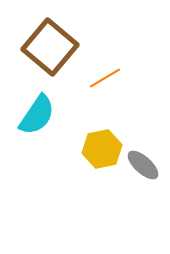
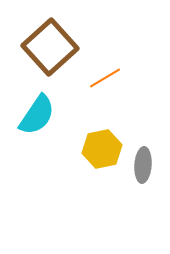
brown square: rotated 8 degrees clockwise
gray ellipse: rotated 52 degrees clockwise
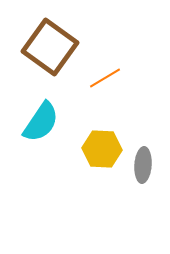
brown square: rotated 12 degrees counterclockwise
cyan semicircle: moved 4 px right, 7 px down
yellow hexagon: rotated 15 degrees clockwise
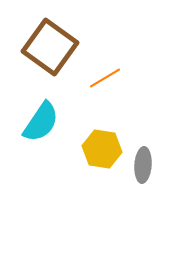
yellow hexagon: rotated 6 degrees clockwise
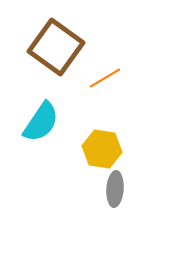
brown square: moved 6 px right
gray ellipse: moved 28 px left, 24 px down
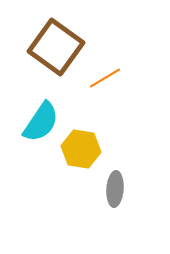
yellow hexagon: moved 21 px left
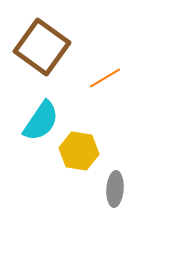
brown square: moved 14 px left
cyan semicircle: moved 1 px up
yellow hexagon: moved 2 px left, 2 px down
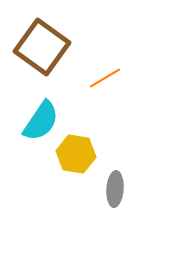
yellow hexagon: moved 3 px left, 3 px down
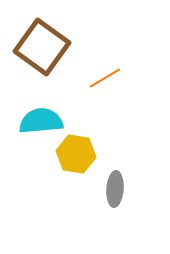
cyan semicircle: rotated 129 degrees counterclockwise
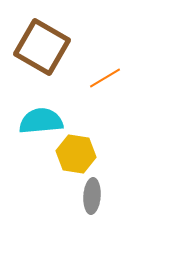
brown square: rotated 6 degrees counterclockwise
gray ellipse: moved 23 px left, 7 px down
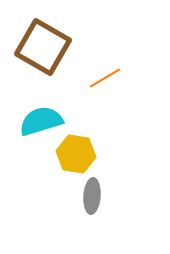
brown square: moved 1 px right
cyan semicircle: rotated 12 degrees counterclockwise
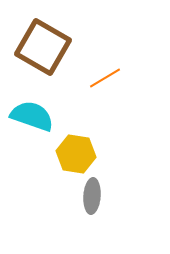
cyan semicircle: moved 9 px left, 5 px up; rotated 36 degrees clockwise
